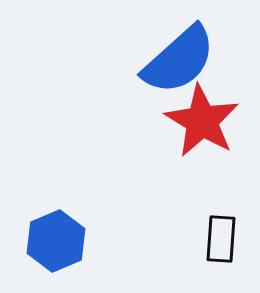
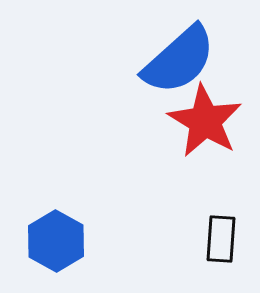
red star: moved 3 px right
blue hexagon: rotated 8 degrees counterclockwise
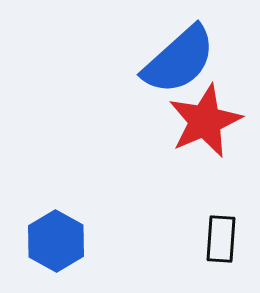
red star: rotated 18 degrees clockwise
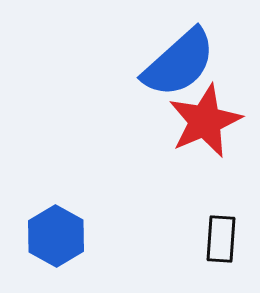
blue semicircle: moved 3 px down
blue hexagon: moved 5 px up
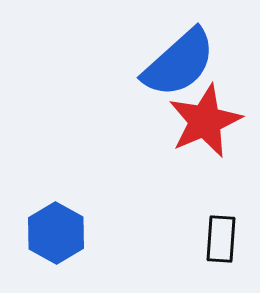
blue hexagon: moved 3 px up
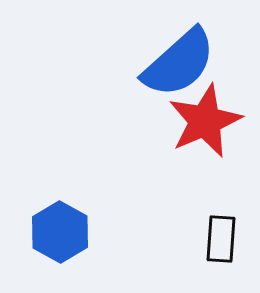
blue hexagon: moved 4 px right, 1 px up
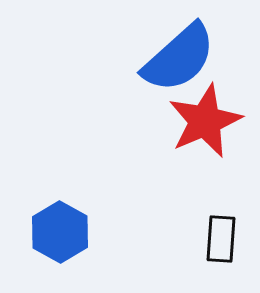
blue semicircle: moved 5 px up
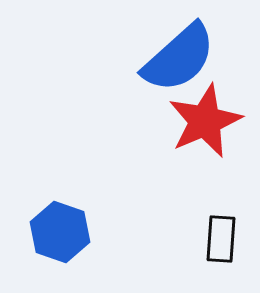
blue hexagon: rotated 10 degrees counterclockwise
